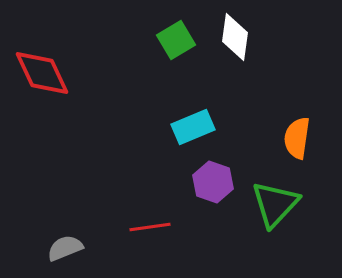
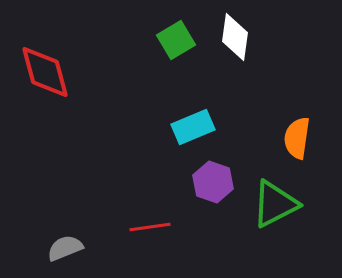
red diamond: moved 3 px right, 1 px up; rotated 10 degrees clockwise
green triangle: rotated 20 degrees clockwise
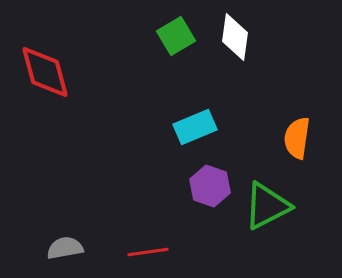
green square: moved 4 px up
cyan rectangle: moved 2 px right
purple hexagon: moved 3 px left, 4 px down
green triangle: moved 8 px left, 2 px down
red line: moved 2 px left, 25 px down
gray semicircle: rotated 12 degrees clockwise
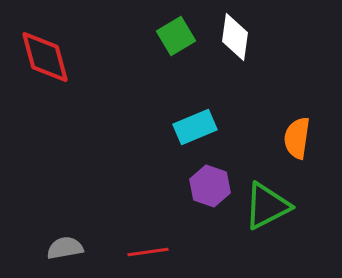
red diamond: moved 15 px up
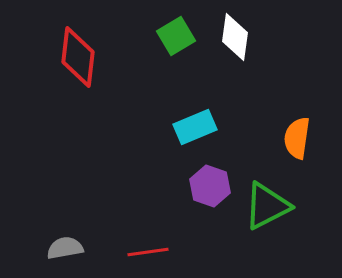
red diamond: moved 33 px right; rotated 22 degrees clockwise
